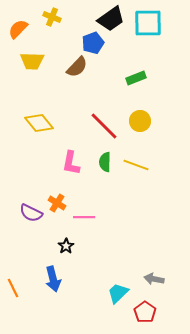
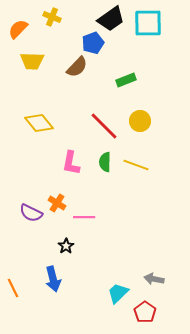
green rectangle: moved 10 px left, 2 px down
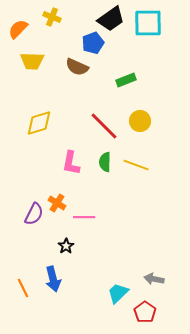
brown semicircle: rotated 70 degrees clockwise
yellow diamond: rotated 68 degrees counterclockwise
purple semicircle: moved 3 px right, 1 px down; rotated 90 degrees counterclockwise
orange line: moved 10 px right
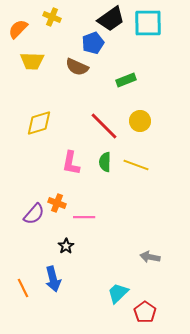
orange cross: rotated 12 degrees counterclockwise
purple semicircle: rotated 15 degrees clockwise
gray arrow: moved 4 px left, 22 px up
